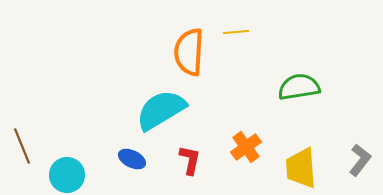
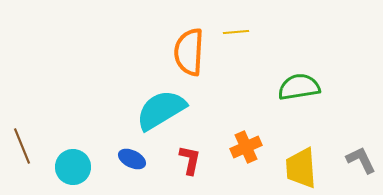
orange cross: rotated 12 degrees clockwise
gray L-shape: moved 1 px right; rotated 64 degrees counterclockwise
cyan circle: moved 6 px right, 8 px up
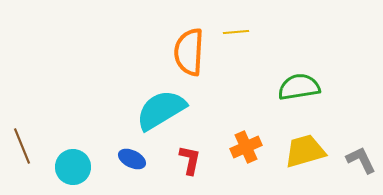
yellow trapezoid: moved 4 px right, 17 px up; rotated 78 degrees clockwise
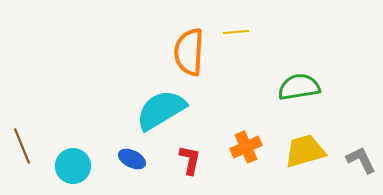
cyan circle: moved 1 px up
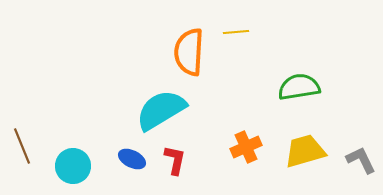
red L-shape: moved 15 px left
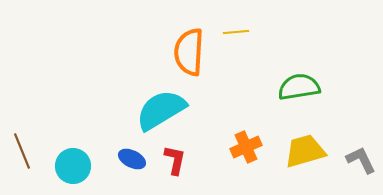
brown line: moved 5 px down
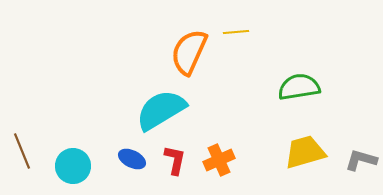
orange semicircle: rotated 21 degrees clockwise
orange cross: moved 27 px left, 13 px down
yellow trapezoid: moved 1 px down
gray L-shape: rotated 48 degrees counterclockwise
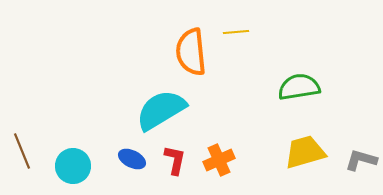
orange semicircle: moved 2 px right; rotated 30 degrees counterclockwise
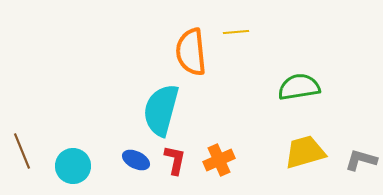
cyan semicircle: rotated 44 degrees counterclockwise
blue ellipse: moved 4 px right, 1 px down
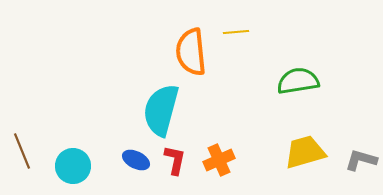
green semicircle: moved 1 px left, 6 px up
